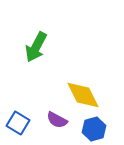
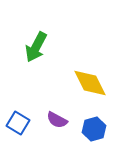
yellow diamond: moved 7 px right, 12 px up
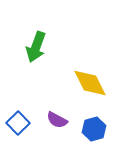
green arrow: rotated 8 degrees counterclockwise
blue square: rotated 15 degrees clockwise
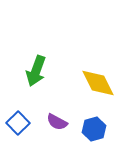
green arrow: moved 24 px down
yellow diamond: moved 8 px right
purple semicircle: moved 2 px down
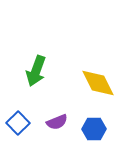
purple semicircle: rotated 50 degrees counterclockwise
blue hexagon: rotated 15 degrees clockwise
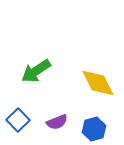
green arrow: rotated 36 degrees clockwise
blue square: moved 3 px up
blue hexagon: rotated 15 degrees counterclockwise
